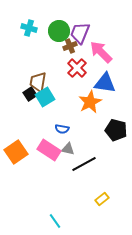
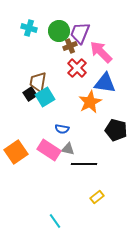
black line: rotated 30 degrees clockwise
yellow rectangle: moved 5 px left, 2 px up
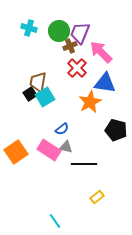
blue semicircle: rotated 48 degrees counterclockwise
gray triangle: moved 2 px left, 2 px up
